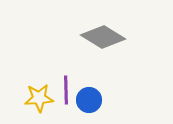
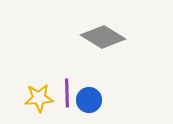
purple line: moved 1 px right, 3 px down
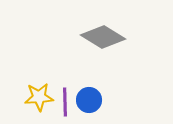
purple line: moved 2 px left, 9 px down
yellow star: moved 1 px up
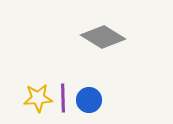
yellow star: moved 1 px left, 1 px down
purple line: moved 2 px left, 4 px up
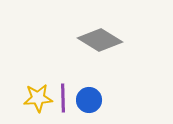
gray diamond: moved 3 px left, 3 px down
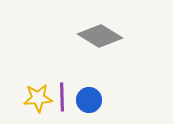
gray diamond: moved 4 px up
purple line: moved 1 px left, 1 px up
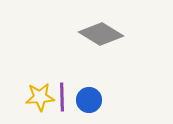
gray diamond: moved 1 px right, 2 px up
yellow star: moved 2 px right, 1 px up
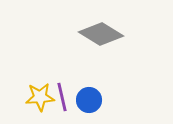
purple line: rotated 12 degrees counterclockwise
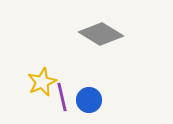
yellow star: moved 2 px right, 15 px up; rotated 20 degrees counterclockwise
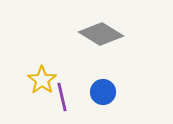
yellow star: moved 2 px up; rotated 12 degrees counterclockwise
blue circle: moved 14 px right, 8 px up
